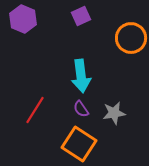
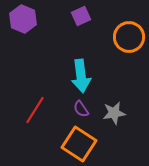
orange circle: moved 2 px left, 1 px up
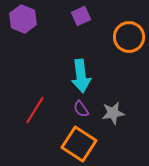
gray star: moved 1 px left
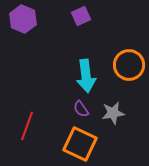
orange circle: moved 28 px down
cyan arrow: moved 5 px right
red line: moved 8 px left, 16 px down; rotated 12 degrees counterclockwise
orange square: moved 1 px right; rotated 8 degrees counterclockwise
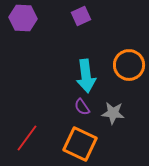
purple hexagon: moved 1 px up; rotated 20 degrees counterclockwise
purple semicircle: moved 1 px right, 2 px up
gray star: rotated 15 degrees clockwise
red line: moved 12 px down; rotated 16 degrees clockwise
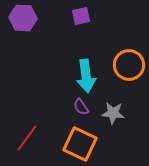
purple square: rotated 12 degrees clockwise
purple semicircle: moved 1 px left
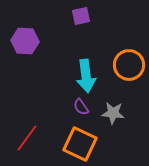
purple hexagon: moved 2 px right, 23 px down
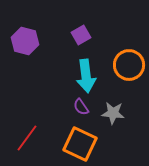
purple square: moved 19 px down; rotated 18 degrees counterclockwise
purple hexagon: rotated 12 degrees clockwise
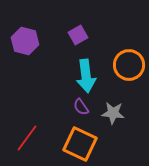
purple square: moved 3 px left
